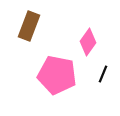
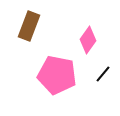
pink diamond: moved 2 px up
black line: rotated 18 degrees clockwise
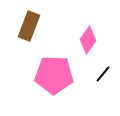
pink pentagon: moved 3 px left; rotated 9 degrees counterclockwise
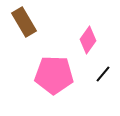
brown rectangle: moved 5 px left, 4 px up; rotated 52 degrees counterclockwise
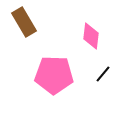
pink diamond: moved 3 px right, 4 px up; rotated 28 degrees counterclockwise
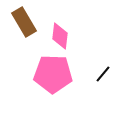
pink diamond: moved 31 px left
pink pentagon: moved 1 px left, 1 px up
